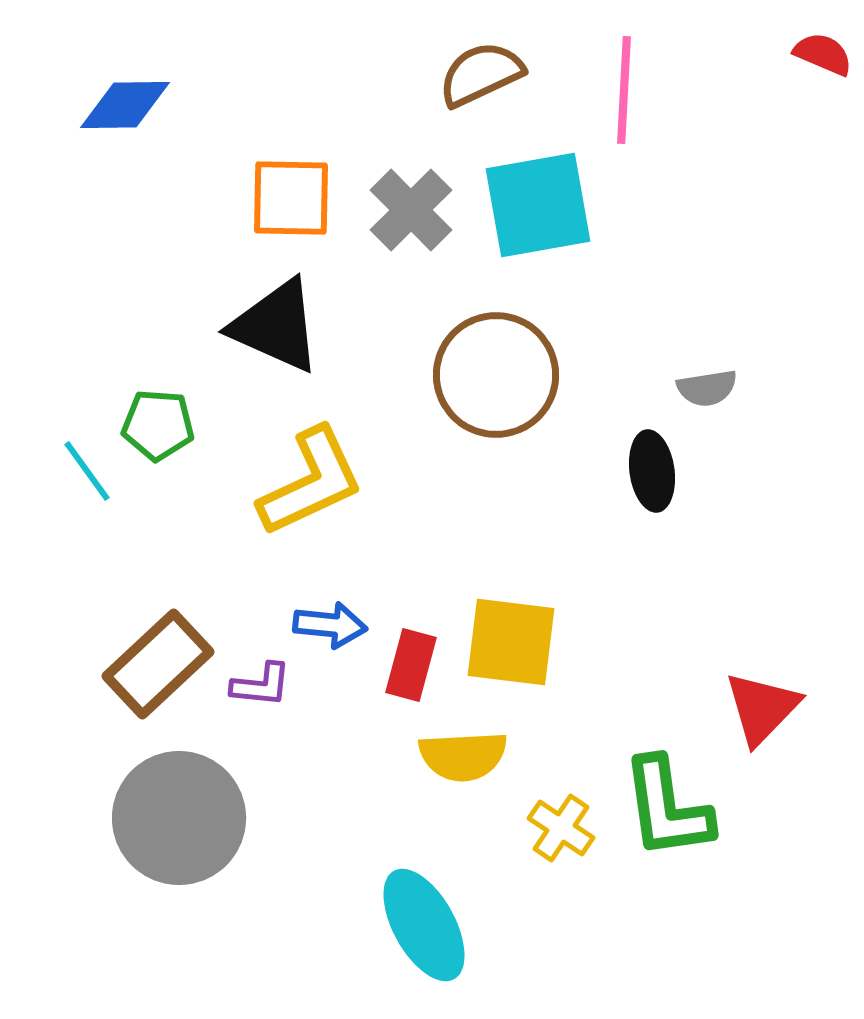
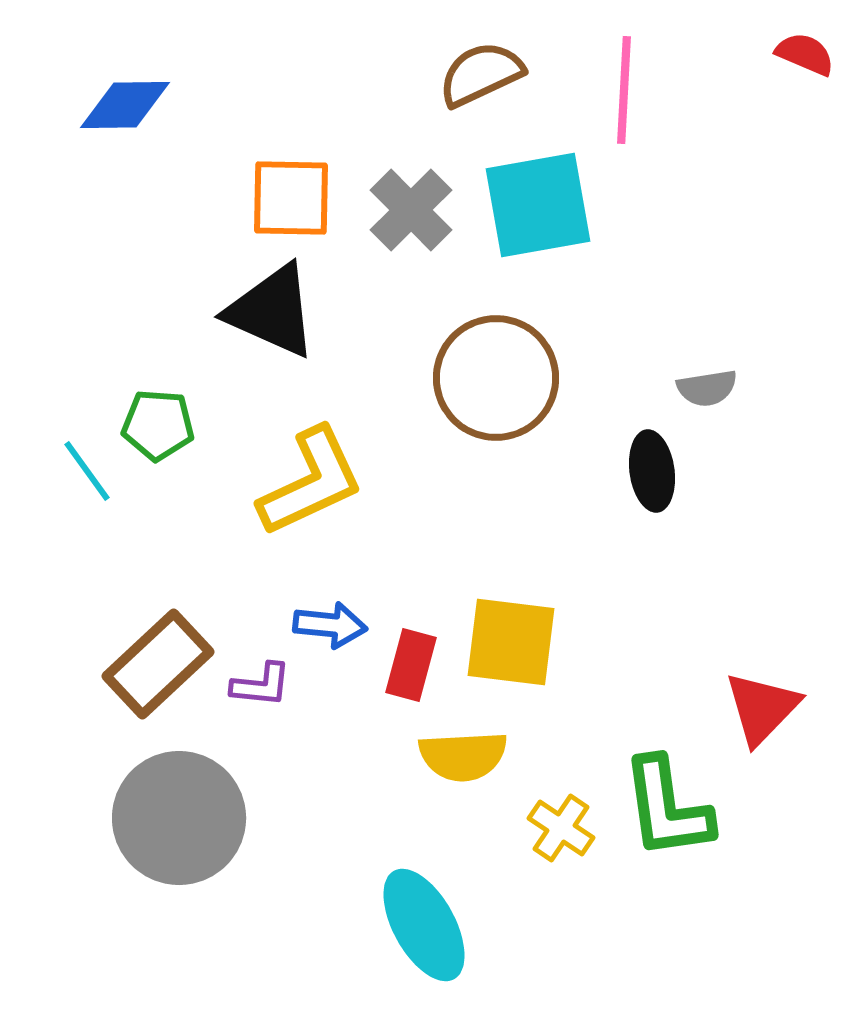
red semicircle: moved 18 px left
black triangle: moved 4 px left, 15 px up
brown circle: moved 3 px down
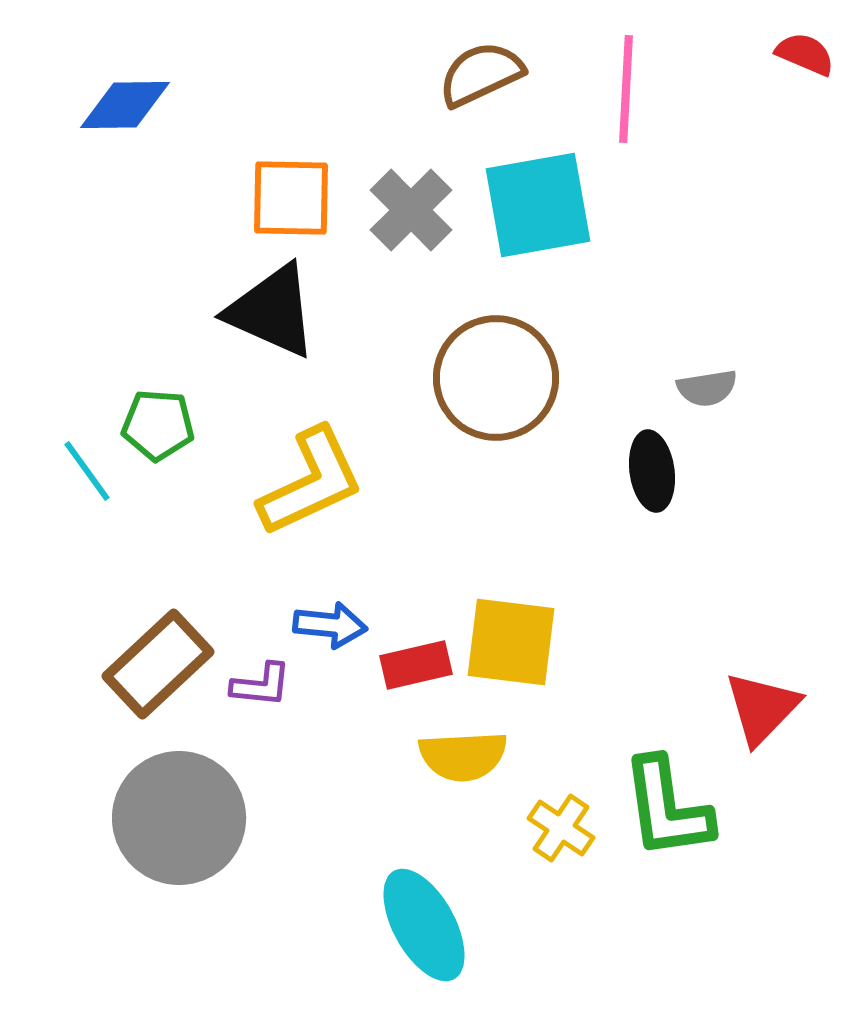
pink line: moved 2 px right, 1 px up
red rectangle: moved 5 px right; rotated 62 degrees clockwise
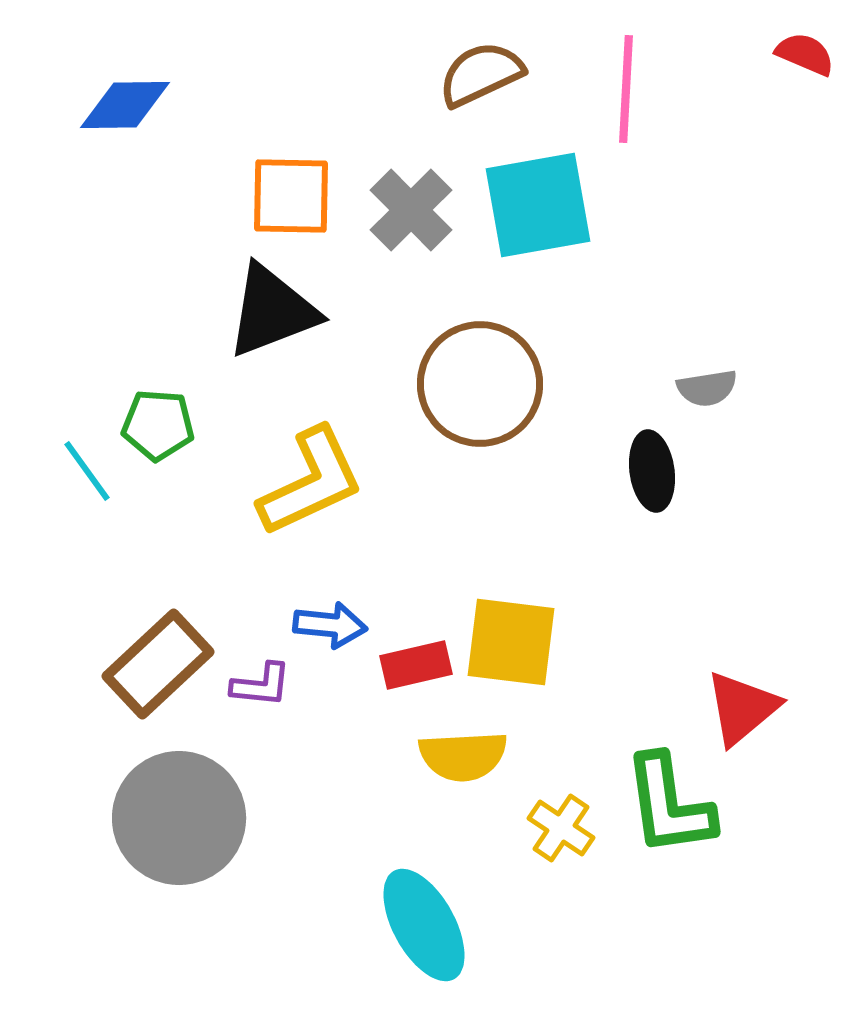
orange square: moved 2 px up
black triangle: rotated 45 degrees counterclockwise
brown circle: moved 16 px left, 6 px down
red triangle: moved 20 px left; rotated 6 degrees clockwise
green L-shape: moved 2 px right, 3 px up
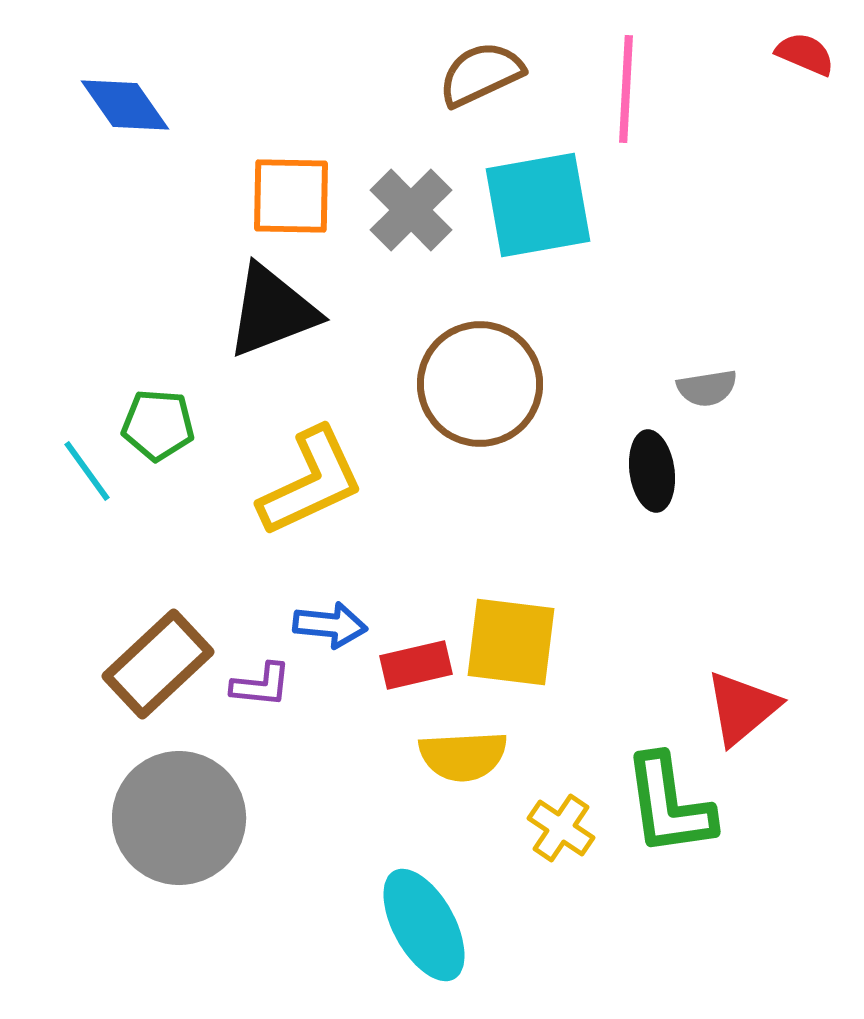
blue diamond: rotated 56 degrees clockwise
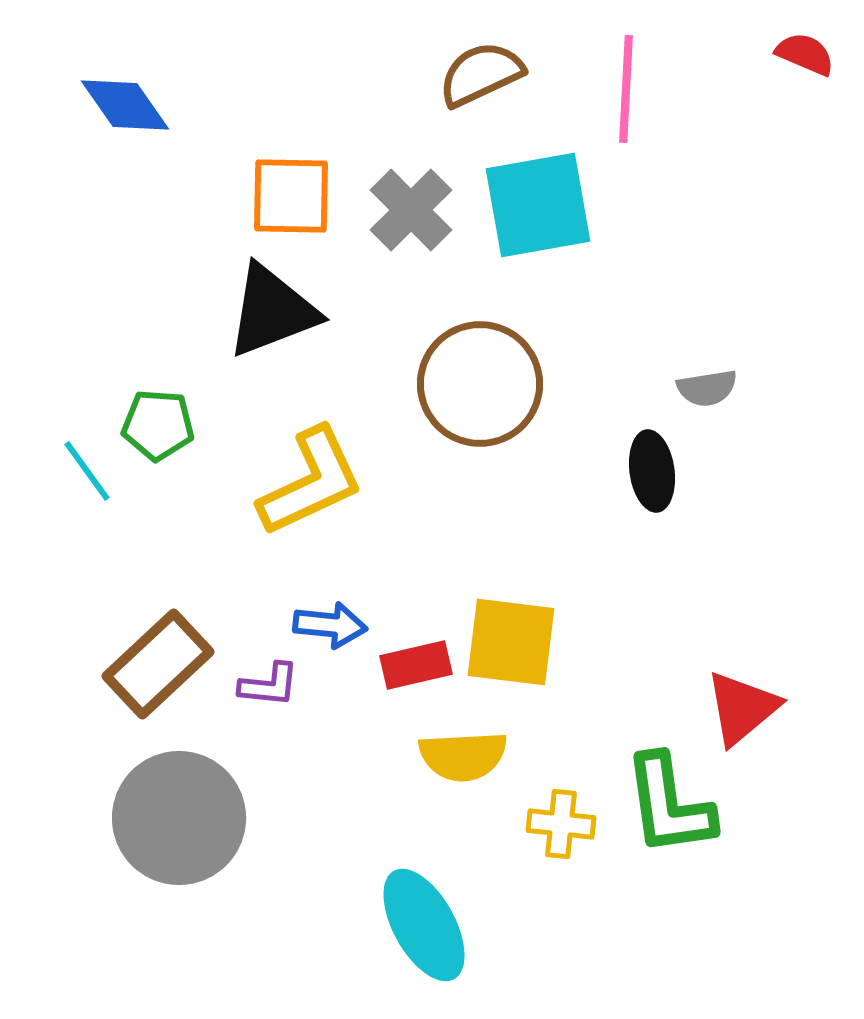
purple L-shape: moved 8 px right
yellow cross: moved 4 px up; rotated 28 degrees counterclockwise
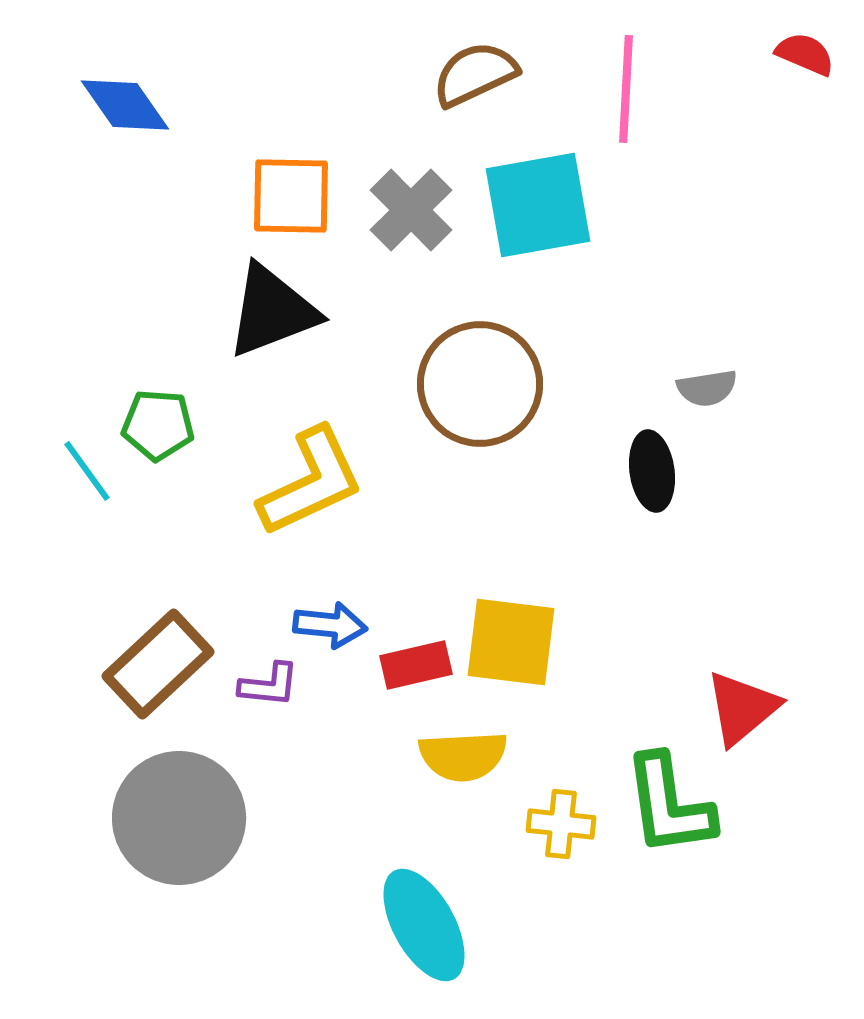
brown semicircle: moved 6 px left
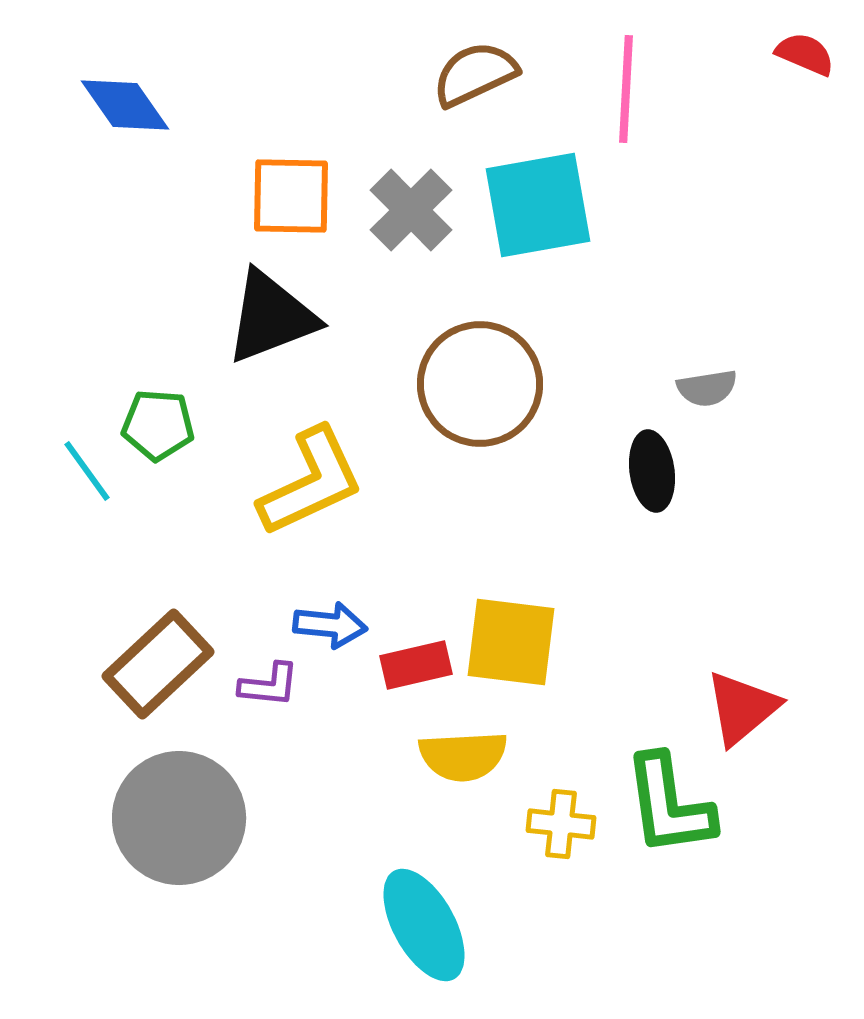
black triangle: moved 1 px left, 6 px down
